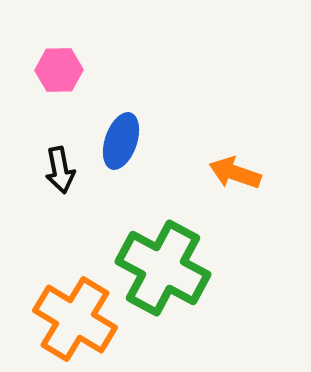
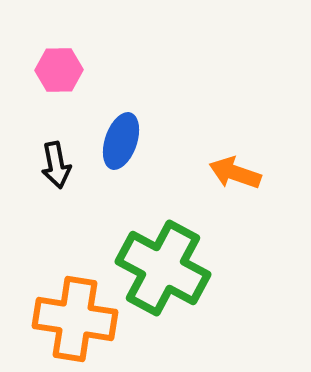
black arrow: moved 4 px left, 5 px up
orange cross: rotated 22 degrees counterclockwise
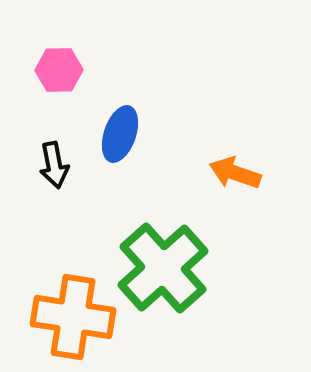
blue ellipse: moved 1 px left, 7 px up
black arrow: moved 2 px left
green cross: rotated 20 degrees clockwise
orange cross: moved 2 px left, 2 px up
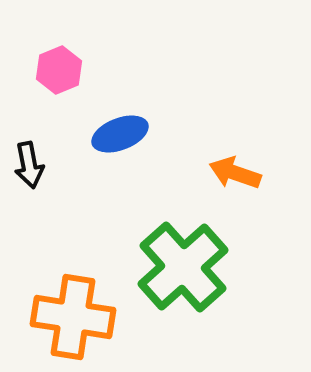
pink hexagon: rotated 21 degrees counterclockwise
blue ellipse: rotated 50 degrees clockwise
black arrow: moved 25 px left
green cross: moved 20 px right, 1 px up
